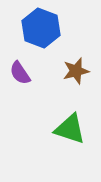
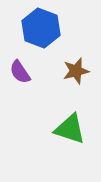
purple semicircle: moved 1 px up
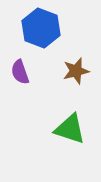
purple semicircle: rotated 15 degrees clockwise
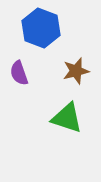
purple semicircle: moved 1 px left, 1 px down
green triangle: moved 3 px left, 11 px up
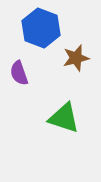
brown star: moved 13 px up
green triangle: moved 3 px left
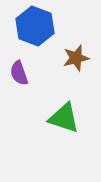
blue hexagon: moved 6 px left, 2 px up
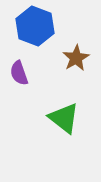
brown star: rotated 16 degrees counterclockwise
green triangle: rotated 20 degrees clockwise
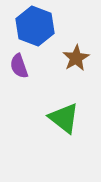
purple semicircle: moved 7 px up
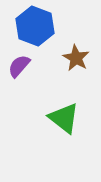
brown star: rotated 12 degrees counterclockwise
purple semicircle: rotated 60 degrees clockwise
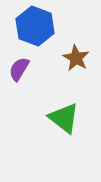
purple semicircle: moved 3 px down; rotated 10 degrees counterclockwise
